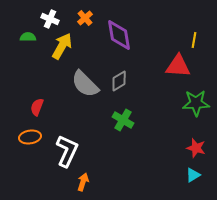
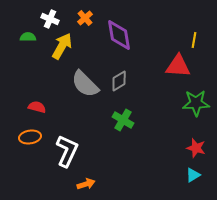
red semicircle: rotated 84 degrees clockwise
orange arrow: moved 3 px right, 2 px down; rotated 54 degrees clockwise
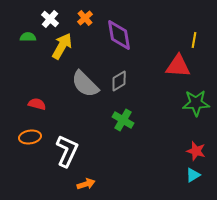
white cross: rotated 18 degrees clockwise
red semicircle: moved 3 px up
red star: moved 3 px down
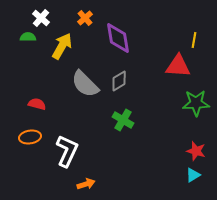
white cross: moved 9 px left, 1 px up
purple diamond: moved 1 px left, 3 px down
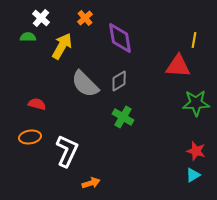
purple diamond: moved 2 px right
green cross: moved 3 px up
orange arrow: moved 5 px right, 1 px up
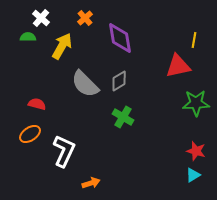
red triangle: rotated 16 degrees counterclockwise
orange ellipse: moved 3 px up; rotated 25 degrees counterclockwise
white L-shape: moved 3 px left
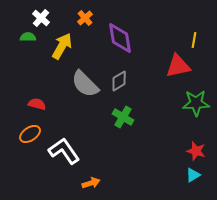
white L-shape: rotated 60 degrees counterclockwise
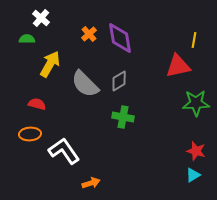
orange cross: moved 4 px right, 16 px down
green semicircle: moved 1 px left, 2 px down
yellow arrow: moved 12 px left, 18 px down
green cross: rotated 20 degrees counterclockwise
orange ellipse: rotated 30 degrees clockwise
